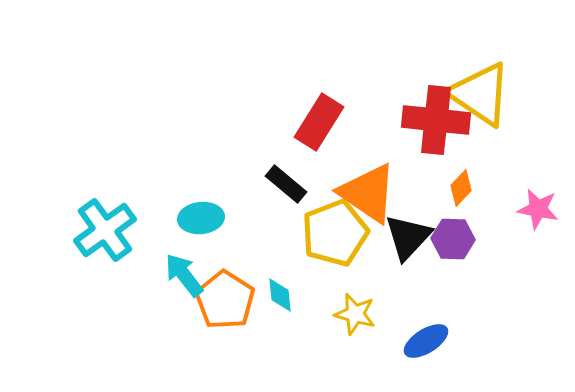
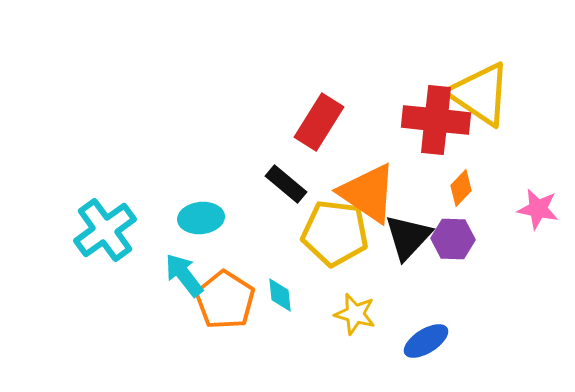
yellow pentagon: rotated 28 degrees clockwise
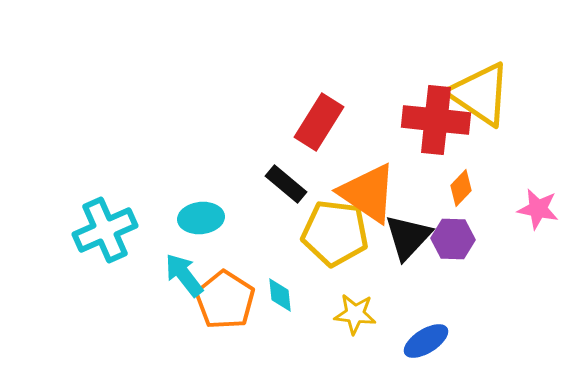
cyan cross: rotated 12 degrees clockwise
yellow star: rotated 9 degrees counterclockwise
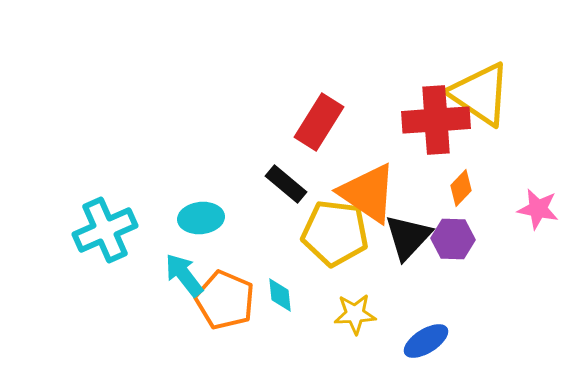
red cross: rotated 10 degrees counterclockwise
orange pentagon: rotated 10 degrees counterclockwise
yellow star: rotated 9 degrees counterclockwise
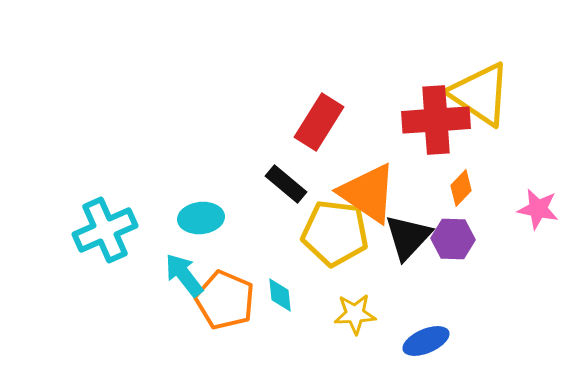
blue ellipse: rotated 9 degrees clockwise
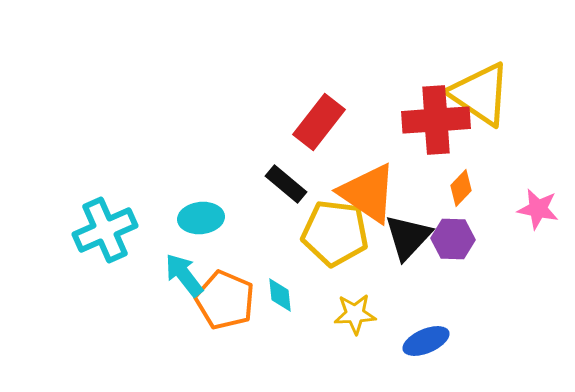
red rectangle: rotated 6 degrees clockwise
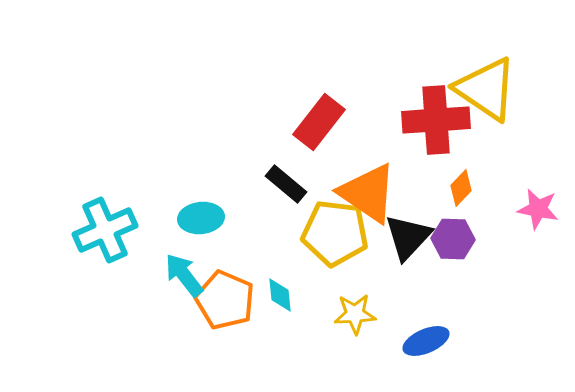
yellow triangle: moved 6 px right, 5 px up
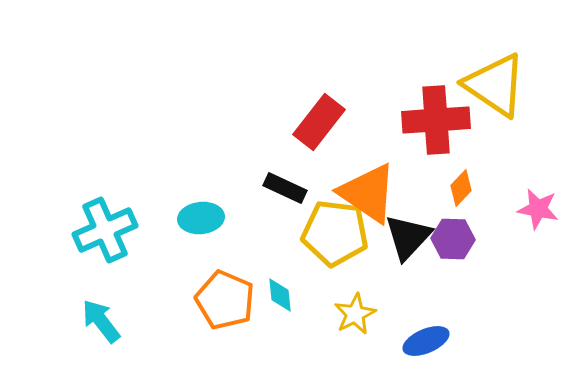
yellow triangle: moved 9 px right, 4 px up
black rectangle: moved 1 px left, 4 px down; rotated 15 degrees counterclockwise
cyan arrow: moved 83 px left, 46 px down
yellow star: rotated 24 degrees counterclockwise
